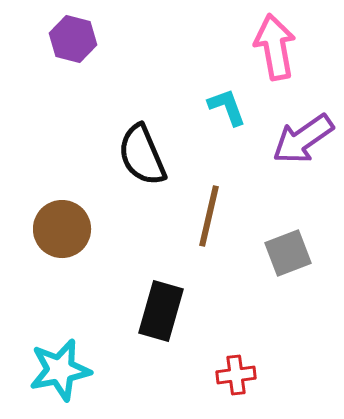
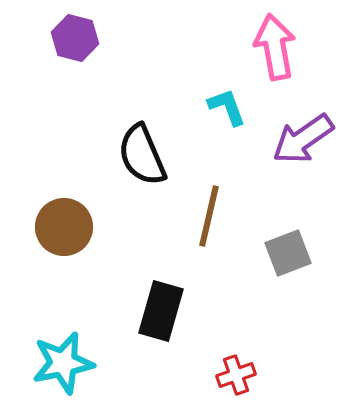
purple hexagon: moved 2 px right, 1 px up
brown circle: moved 2 px right, 2 px up
cyan star: moved 3 px right, 7 px up
red cross: rotated 12 degrees counterclockwise
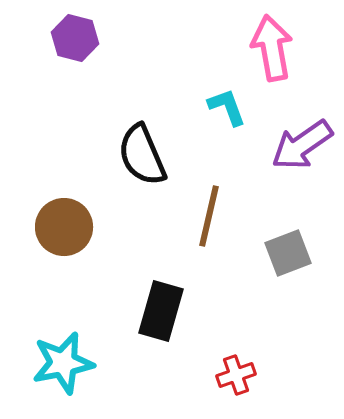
pink arrow: moved 3 px left, 1 px down
purple arrow: moved 1 px left, 6 px down
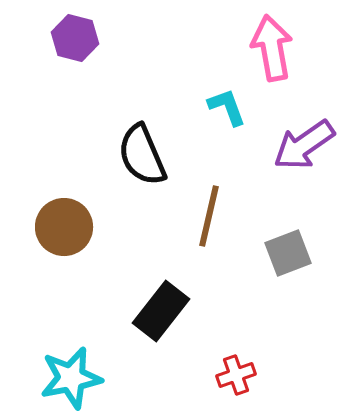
purple arrow: moved 2 px right
black rectangle: rotated 22 degrees clockwise
cyan star: moved 8 px right, 15 px down
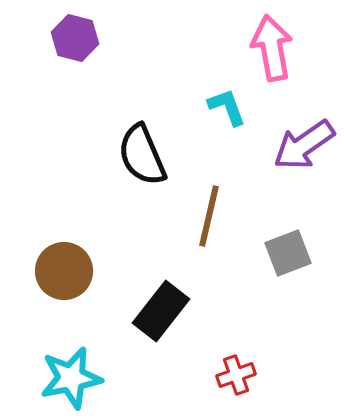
brown circle: moved 44 px down
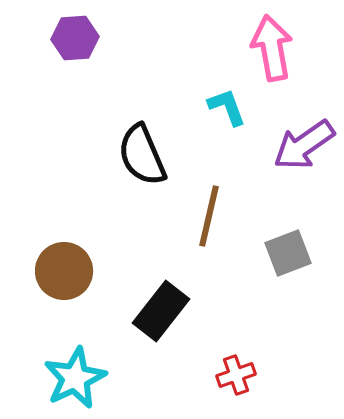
purple hexagon: rotated 18 degrees counterclockwise
cyan star: moved 4 px right; rotated 14 degrees counterclockwise
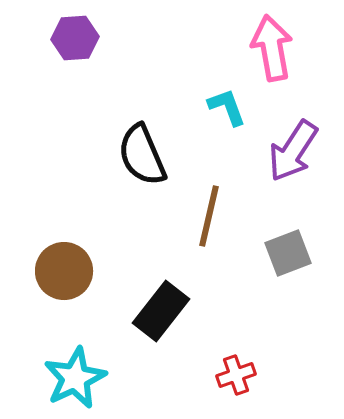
purple arrow: moved 11 px left, 6 px down; rotated 22 degrees counterclockwise
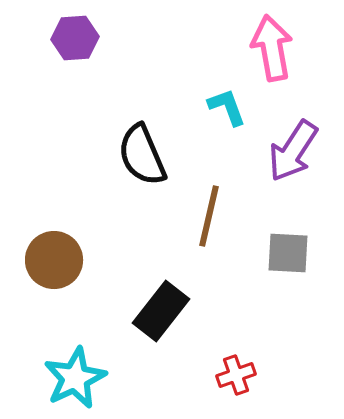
gray square: rotated 24 degrees clockwise
brown circle: moved 10 px left, 11 px up
